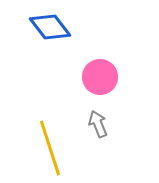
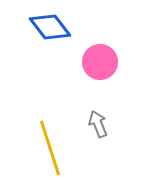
pink circle: moved 15 px up
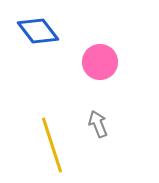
blue diamond: moved 12 px left, 4 px down
yellow line: moved 2 px right, 3 px up
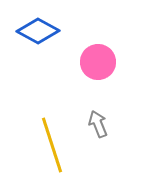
blue diamond: rotated 24 degrees counterclockwise
pink circle: moved 2 px left
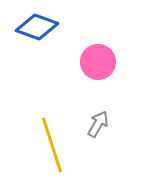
blue diamond: moved 1 px left, 4 px up; rotated 9 degrees counterclockwise
gray arrow: rotated 52 degrees clockwise
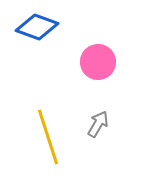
yellow line: moved 4 px left, 8 px up
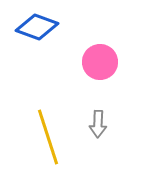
pink circle: moved 2 px right
gray arrow: rotated 152 degrees clockwise
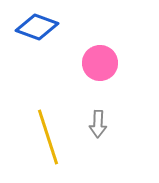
pink circle: moved 1 px down
